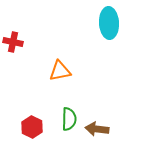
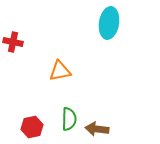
cyan ellipse: rotated 12 degrees clockwise
red hexagon: rotated 20 degrees clockwise
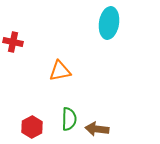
red hexagon: rotated 15 degrees counterclockwise
